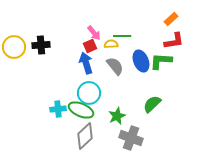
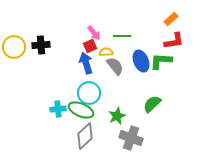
yellow semicircle: moved 5 px left, 8 px down
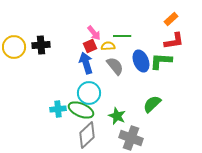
yellow semicircle: moved 2 px right, 6 px up
green star: rotated 24 degrees counterclockwise
gray diamond: moved 2 px right, 1 px up
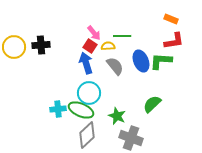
orange rectangle: rotated 64 degrees clockwise
red square: rotated 32 degrees counterclockwise
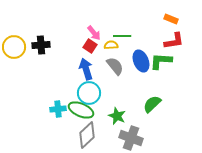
yellow semicircle: moved 3 px right, 1 px up
blue arrow: moved 6 px down
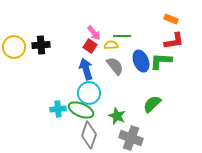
gray diamond: moved 2 px right; rotated 28 degrees counterclockwise
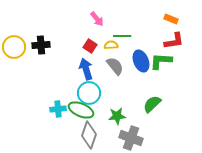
pink arrow: moved 3 px right, 14 px up
green star: rotated 30 degrees counterclockwise
